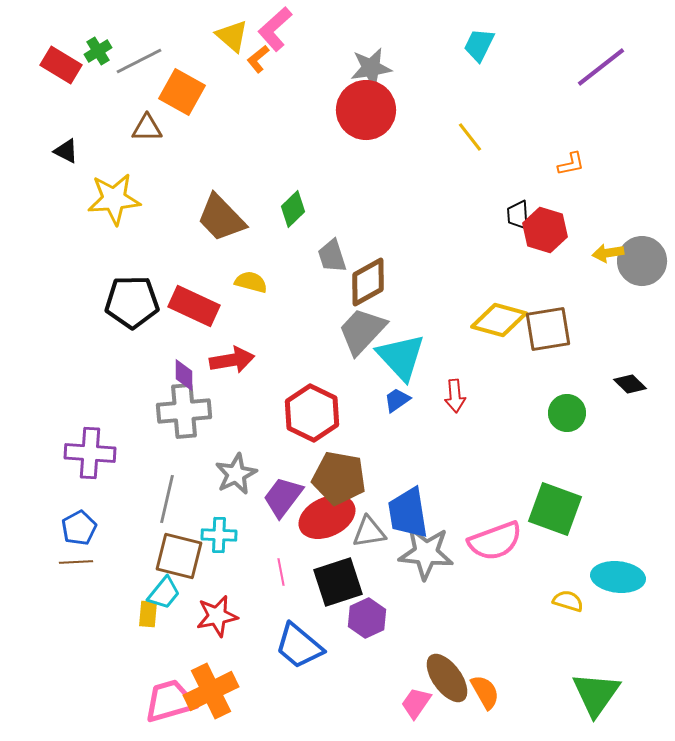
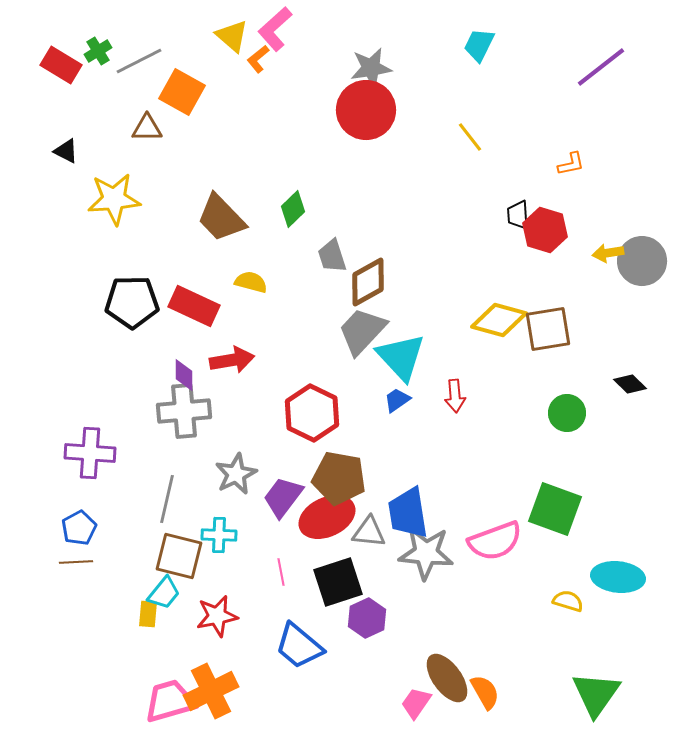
gray triangle at (369, 532): rotated 15 degrees clockwise
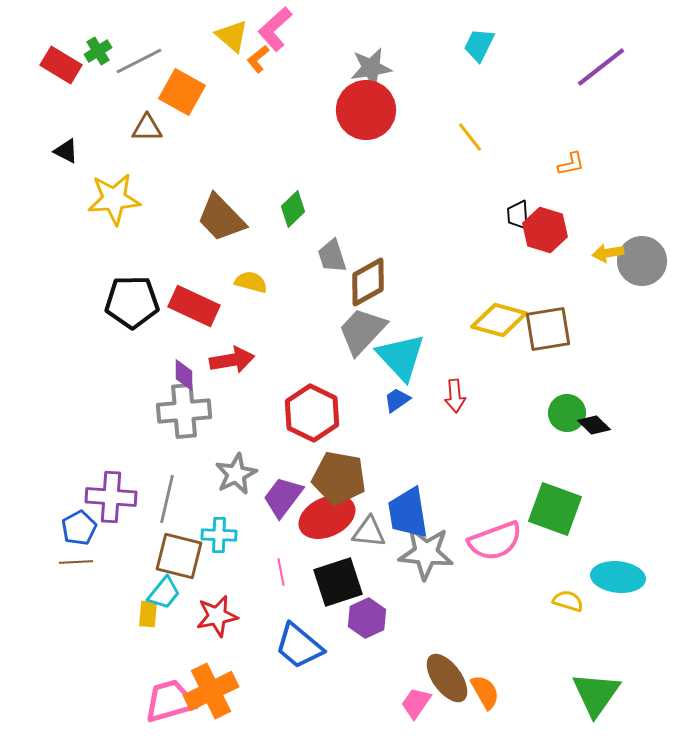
black diamond at (630, 384): moved 36 px left, 41 px down
purple cross at (90, 453): moved 21 px right, 44 px down
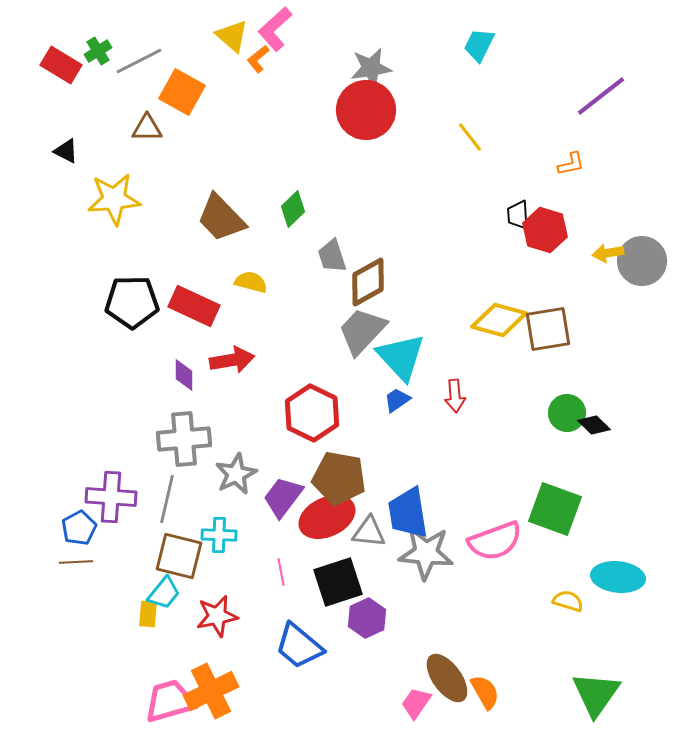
purple line at (601, 67): moved 29 px down
gray cross at (184, 411): moved 28 px down
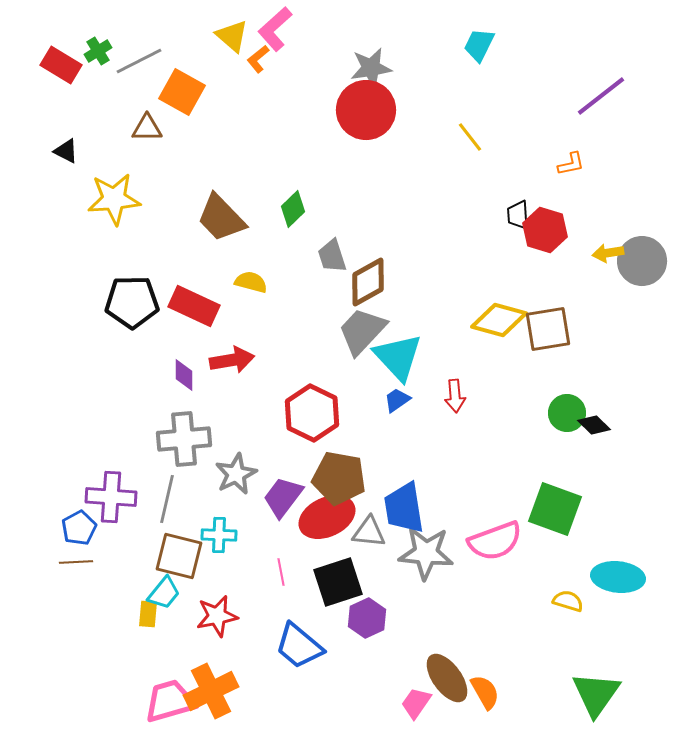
cyan triangle at (401, 357): moved 3 px left
blue trapezoid at (408, 513): moved 4 px left, 5 px up
